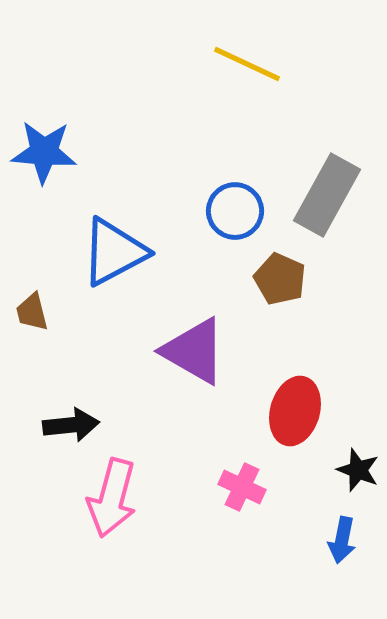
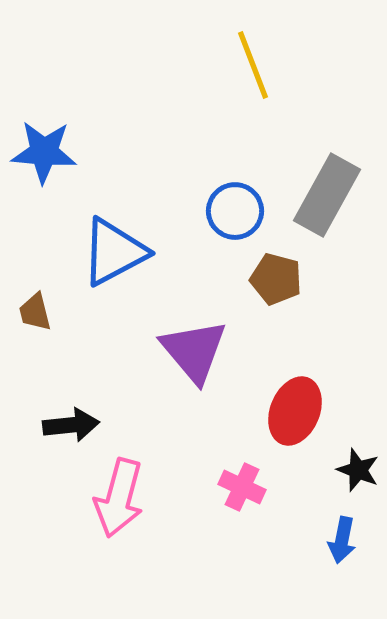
yellow line: moved 6 px right, 1 px down; rotated 44 degrees clockwise
brown pentagon: moved 4 px left; rotated 9 degrees counterclockwise
brown trapezoid: moved 3 px right
purple triangle: rotated 20 degrees clockwise
red ellipse: rotated 6 degrees clockwise
pink arrow: moved 7 px right
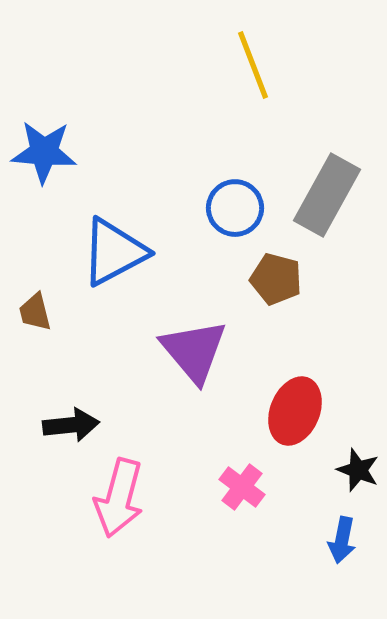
blue circle: moved 3 px up
pink cross: rotated 12 degrees clockwise
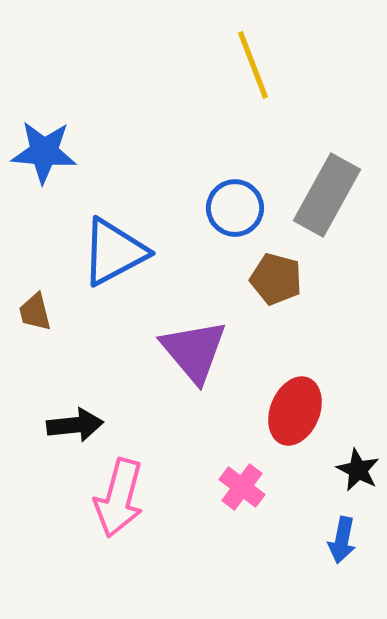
black arrow: moved 4 px right
black star: rotated 6 degrees clockwise
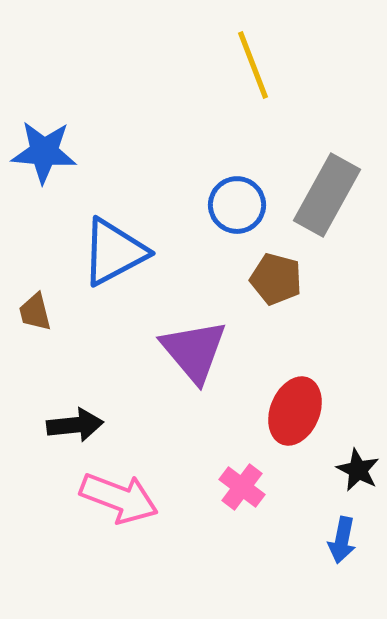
blue circle: moved 2 px right, 3 px up
pink arrow: rotated 84 degrees counterclockwise
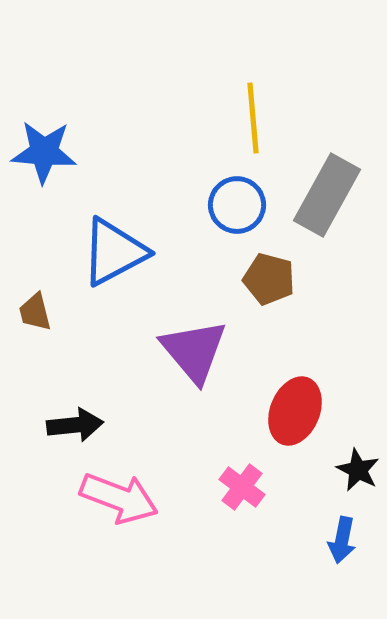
yellow line: moved 53 px down; rotated 16 degrees clockwise
brown pentagon: moved 7 px left
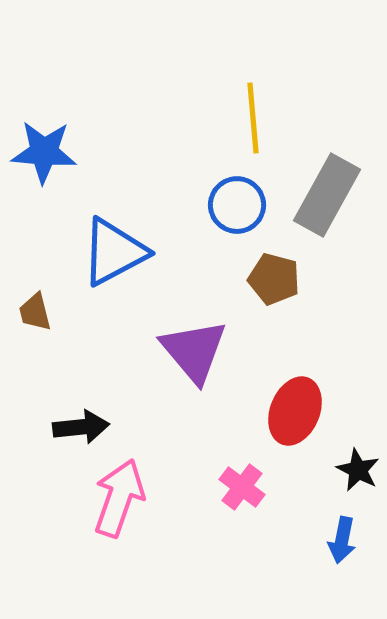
brown pentagon: moved 5 px right
black arrow: moved 6 px right, 2 px down
pink arrow: rotated 92 degrees counterclockwise
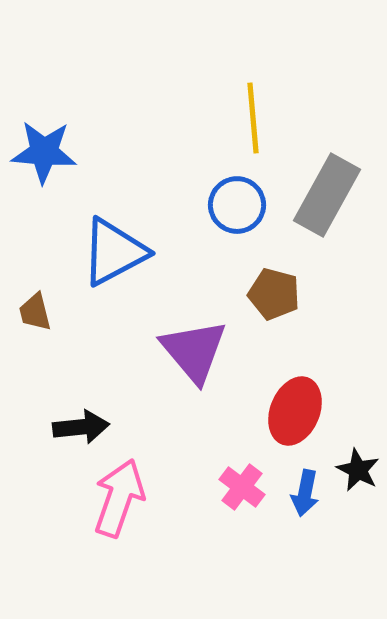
brown pentagon: moved 15 px down
blue arrow: moved 37 px left, 47 px up
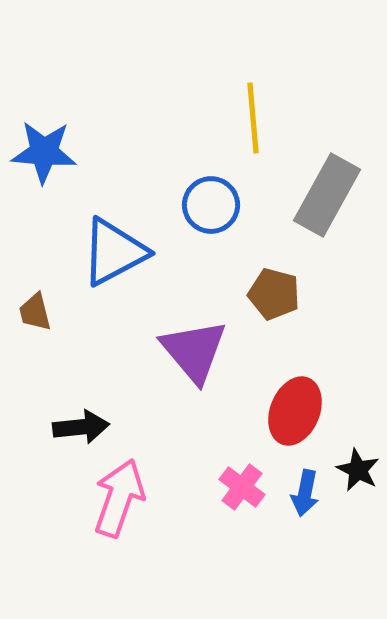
blue circle: moved 26 px left
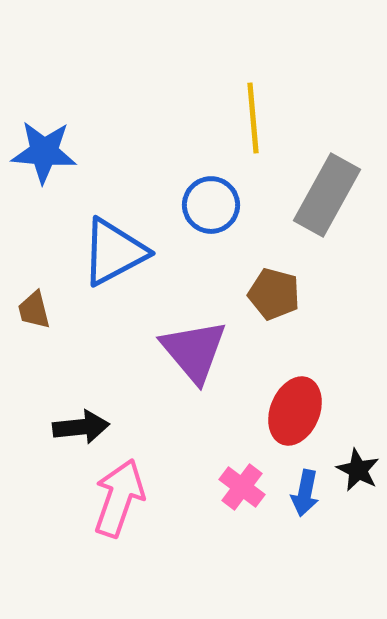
brown trapezoid: moved 1 px left, 2 px up
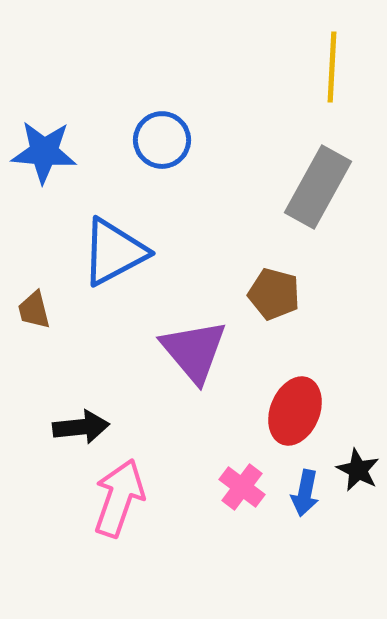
yellow line: moved 79 px right, 51 px up; rotated 8 degrees clockwise
gray rectangle: moved 9 px left, 8 px up
blue circle: moved 49 px left, 65 px up
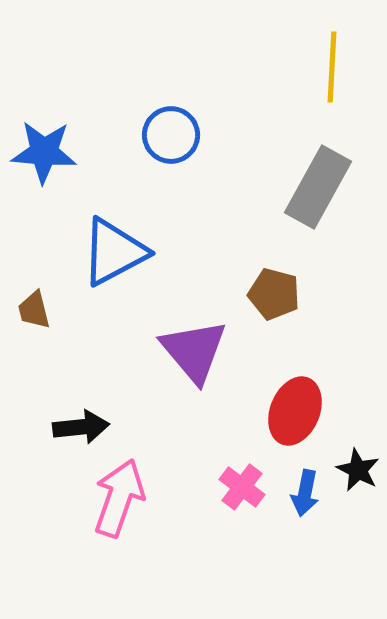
blue circle: moved 9 px right, 5 px up
